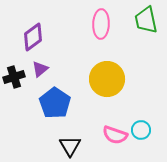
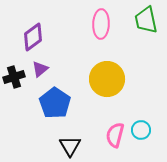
pink semicircle: rotated 85 degrees clockwise
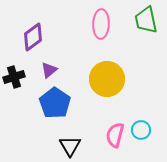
purple triangle: moved 9 px right, 1 px down
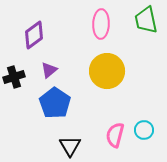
purple diamond: moved 1 px right, 2 px up
yellow circle: moved 8 px up
cyan circle: moved 3 px right
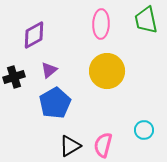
purple diamond: rotated 8 degrees clockwise
blue pentagon: rotated 8 degrees clockwise
pink semicircle: moved 12 px left, 10 px down
black triangle: rotated 30 degrees clockwise
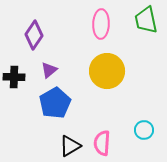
purple diamond: rotated 28 degrees counterclockwise
black cross: rotated 20 degrees clockwise
pink semicircle: moved 1 px left, 2 px up; rotated 10 degrees counterclockwise
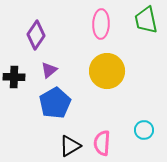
purple diamond: moved 2 px right
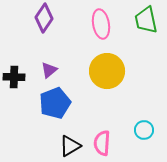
pink ellipse: rotated 12 degrees counterclockwise
purple diamond: moved 8 px right, 17 px up
blue pentagon: rotated 8 degrees clockwise
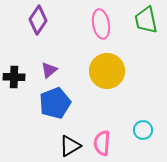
purple diamond: moved 6 px left, 2 px down
cyan circle: moved 1 px left
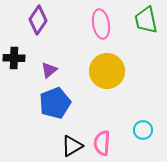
black cross: moved 19 px up
black triangle: moved 2 px right
